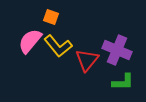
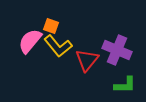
orange square: moved 9 px down
green L-shape: moved 2 px right, 3 px down
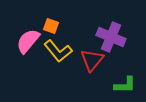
pink semicircle: moved 2 px left
yellow L-shape: moved 5 px down
purple cross: moved 6 px left, 13 px up
red triangle: moved 5 px right
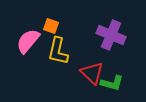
purple cross: moved 2 px up
yellow L-shape: rotated 52 degrees clockwise
red triangle: moved 13 px down; rotated 25 degrees counterclockwise
green L-shape: moved 13 px left, 2 px up; rotated 15 degrees clockwise
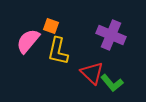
green L-shape: rotated 35 degrees clockwise
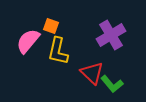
purple cross: rotated 36 degrees clockwise
green L-shape: moved 1 px down
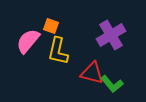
red triangle: rotated 30 degrees counterclockwise
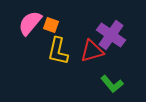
orange square: moved 1 px up
purple cross: rotated 24 degrees counterclockwise
pink semicircle: moved 2 px right, 18 px up
red triangle: moved 22 px up; rotated 30 degrees counterclockwise
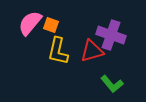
purple cross: rotated 16 degrees counterclockwise
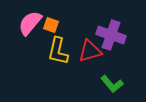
red triangle: moved 2 px left
